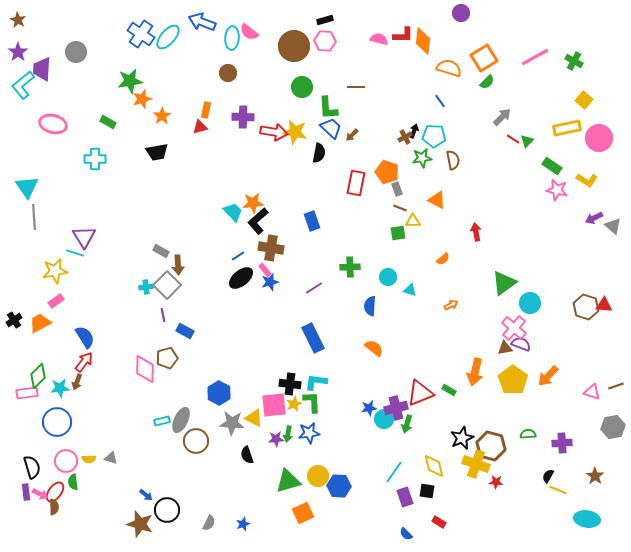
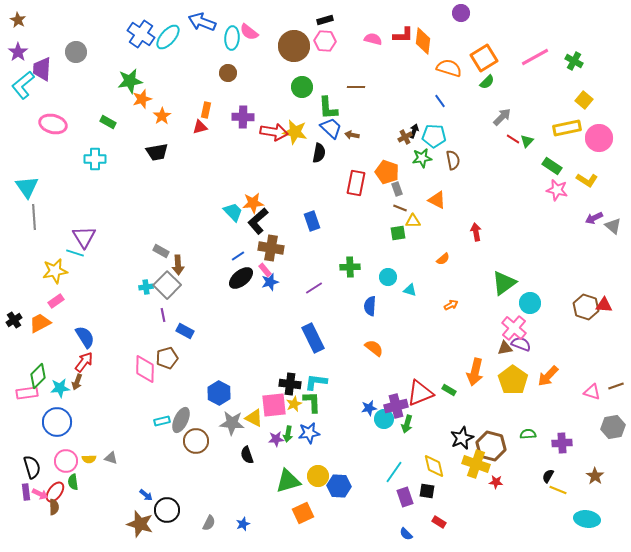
pink semicircle at (379, 39): moved 6 px left
brown arrow at (352, 135): rotated 56 degrees clockwise
purple cross at (396, 408): moved 2 px up
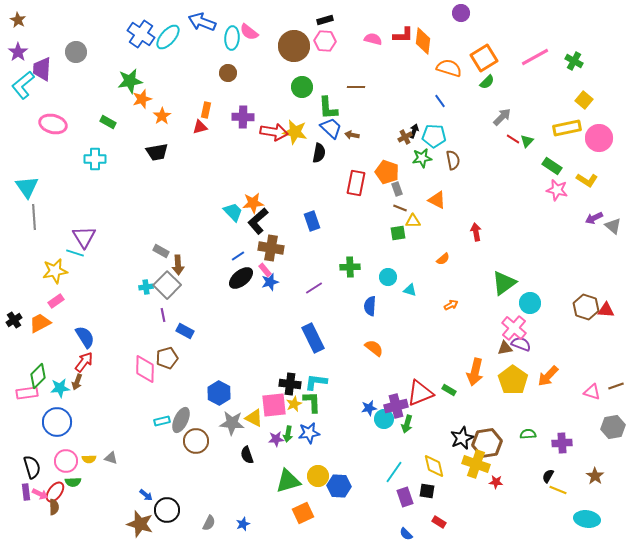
red triangle at (604, 305): moved 2 px right, 5 px down
brown hexagon at (491, 446): moved 4 px left, 3 px up; rotated 24 degrees counterclockwise
green semicircle at (73, 482): rotated 84 degrees counterclockwise
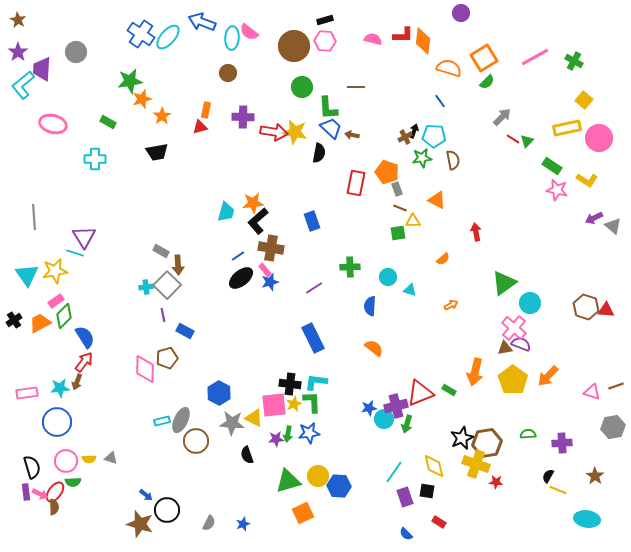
cyan triangle at (27, 187): moved 88 px down
cyan trapezoid at (233, 212): moved 7 px left; rotated 60 degrees clockwise
green diamond at (38, 376): moved 26 px right, 60 px up
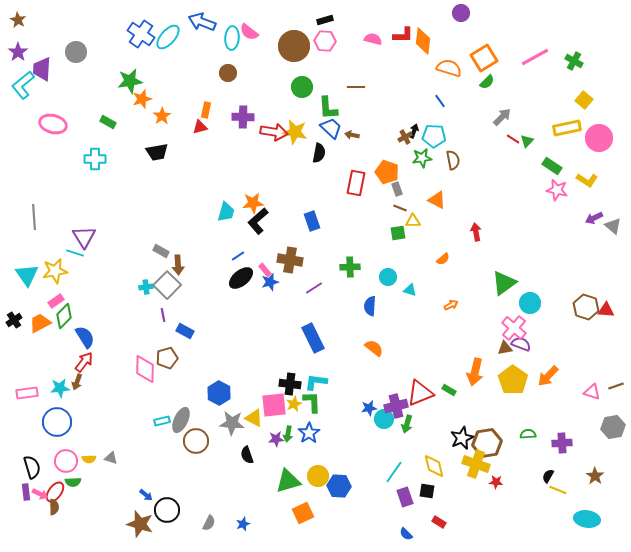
brown cross at (271, 248): moved 19 px right, 12 px down
blue star at (309, 433): rotated 25 degrees counterclockwise
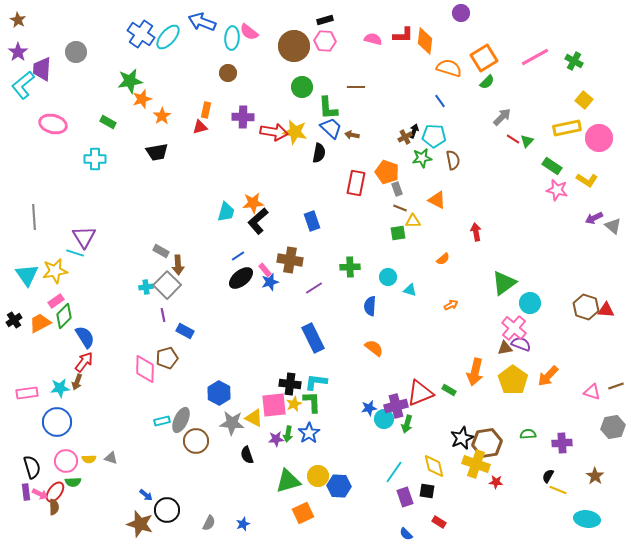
orange diamond at (423, 41): moved 2 px right
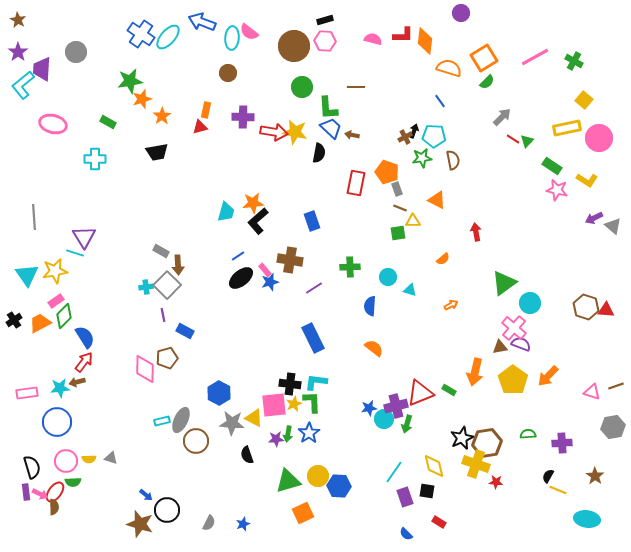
brown triangle at (505, 348): moved 5 px left, 1 px up
brown arrow at (77, 382): rotated 56 degrees clockwise
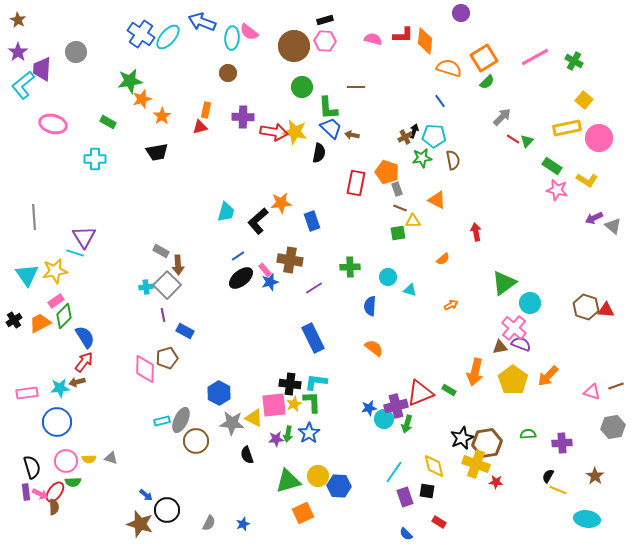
orange star at (253, 203): moved 28 px right
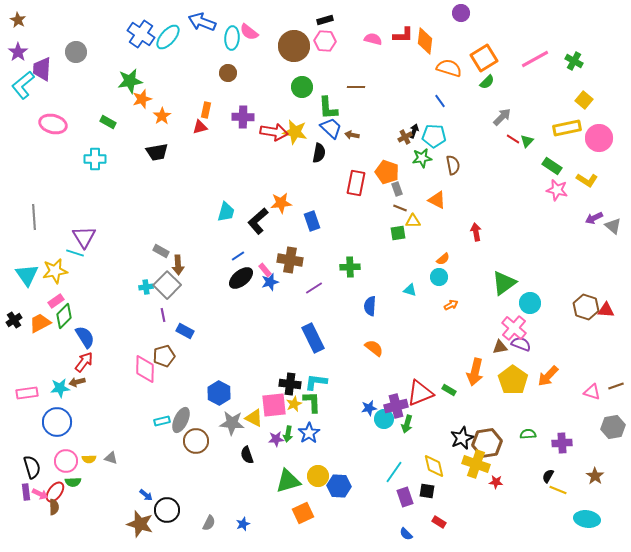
pink line at (535, 57): moved 2 px down
brown semicircle at (453, 160): moved 5 px down
cyan circle at (388, 277): moved 51 px right
brown pentagon at (167, 358): moved 3 px left, 2 px up
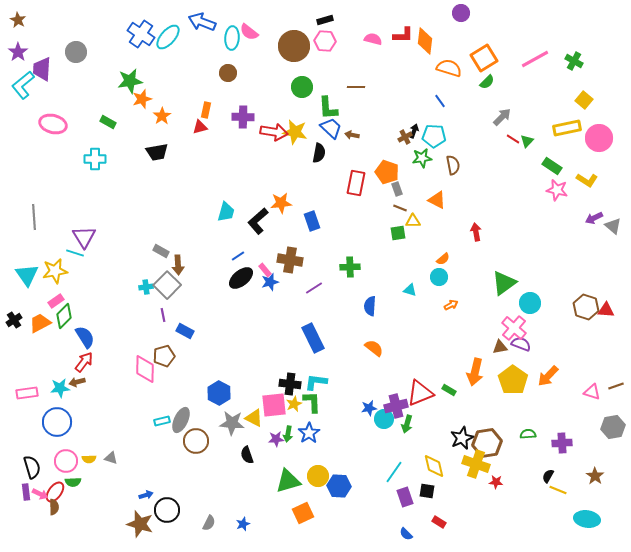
blue arrow at (146, 495): rotated 56 degrees counterclockwise
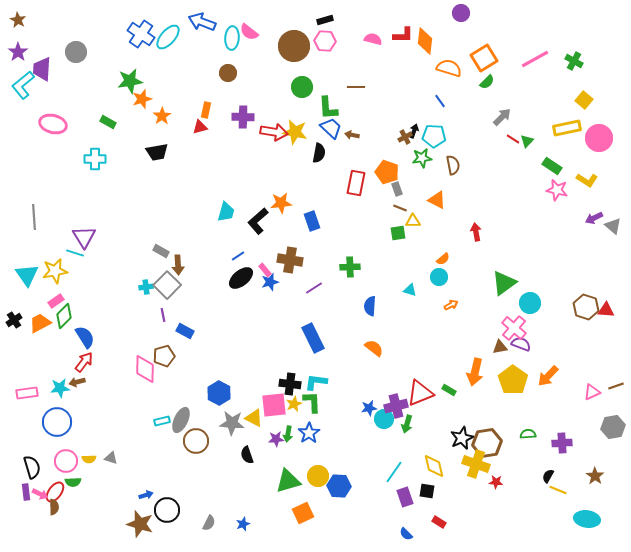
pink triangle at (592, 392): rotated 42 degrees counterclockwise
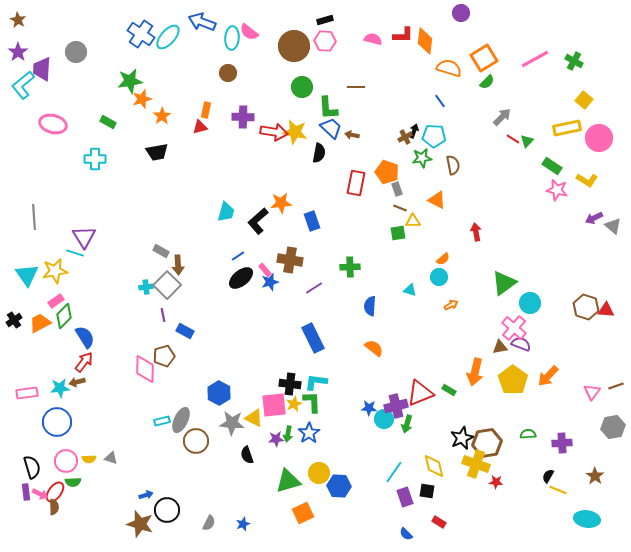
pink triangle at (592, 392): rotated 30 degrees counterclockwise
blue star at (369, 408): rotated 14 degrees clockwise
yellow circle at (318, 476): moved 1 px right, 3 px up
